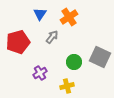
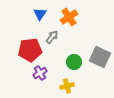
red pentagon: moved 12 px right, 8 px down; rotated 10 degrees clockwise
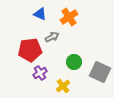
blue triangle: rotated 40 degrees counterclockwise
gray arrow: rotated 24 degrees clockwise
gray square: moved 15 px down
yellow cross: moved 4 px left; rotated 24 degrees counterclockwise
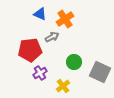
orange cross: moved 4 px left, 2 px down
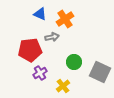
gray arrow: rotated 16 degrees clockwise
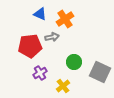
red pentagon: moved 4 px up
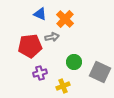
orange cross: rotated 12 degrees counterclockwise
purple cross: rotated 16 degrees clockwise
yellow cross: rotated 16 degrees clockwise
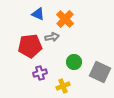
blue triangle: moved 2 px left
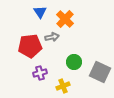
blue triangle: moved 2 px right, 2 px up; rotated 32 degrees clockwise
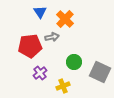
purple cross: rotated 24 degrees counterclockwise
